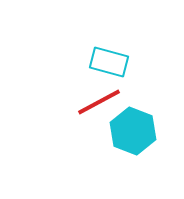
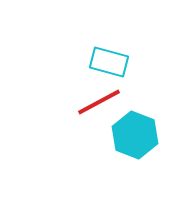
cyan hexagon: moved 2 px right, 4 px down
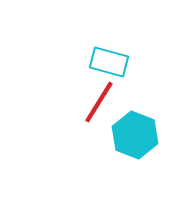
red line: rotated 30 degrees counterclockwise
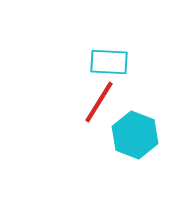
cyan rectangle: rotated 12 degrees counterclockwise
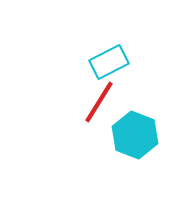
cyan rectangle: rotated 30 degrees counterclockwise
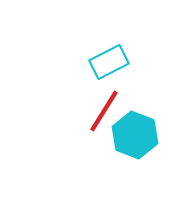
red line: moved 5 px right, 9 px down
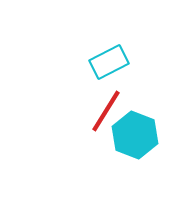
red line: moved 2 px right
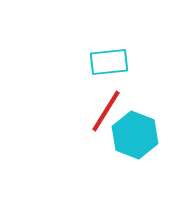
cyan rectangle: rotated 21 degrees clockwise
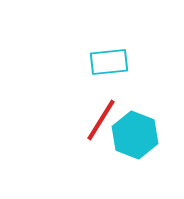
red line: moved 5 px left, 9 px down
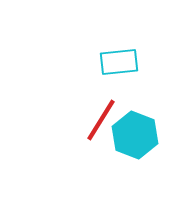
cyan rectangle: moved 10 px right
